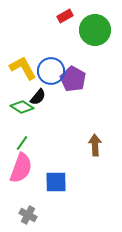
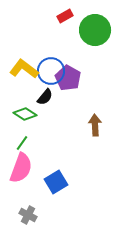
yellow L-shape: moved 1 px right, 1 px down; rotated 24 degrees counterclockwise
purple pentagon: moved 5 px left, 1 px up
black semicircle: moved 7 px right
green diamond: moved 3 px right, 7 px down
brown arrow: moved 20 px up
blue square: rotated 30 degrees counterclockwise
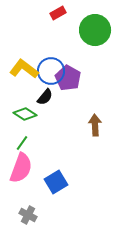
red rectangle: moved 7 px left, 3 px up
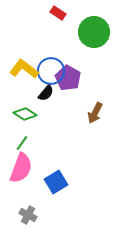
red rectangle: rotated 63 degrees clockwise
green circle: moved 1 px left, 2 px down
black semicircle: moved 1 px right, 4 px up
brown arrow: moved 12 px up; rotated 150 degrees counterclockwise
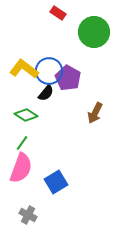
blue circle: moved 2 px left
green diamond: moved 1 px right, 1 px down
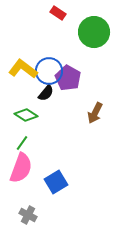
yellow L-shape: moved 1 px left
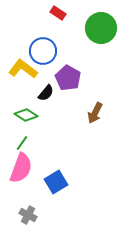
green circle: moved 7 px right, 4 px up
blue circle: moved 6 px left, 20 px up
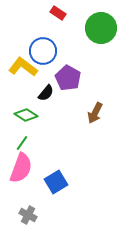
yellow L-shape: moved 2 px up
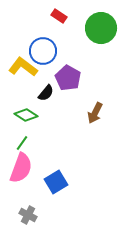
red rectangle: moved 1 px right, 3 px down
